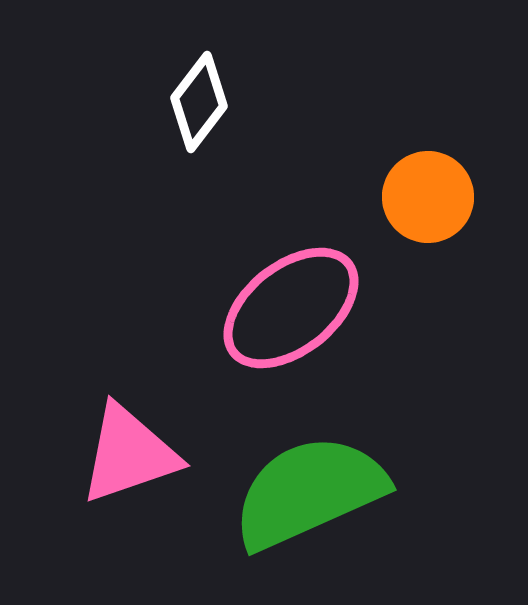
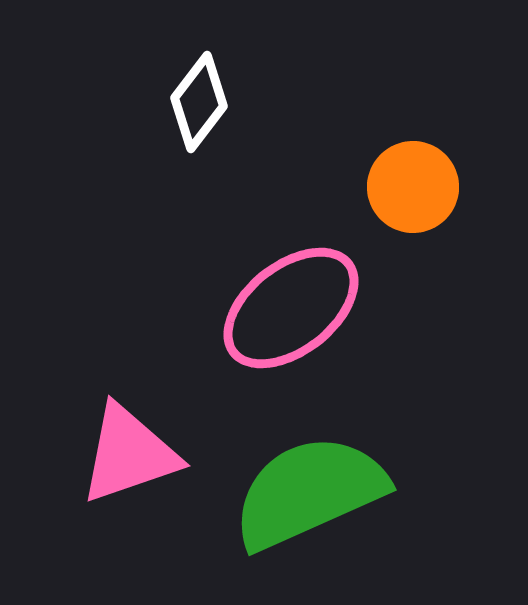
orange circle: moved 15 px left, 10 px up
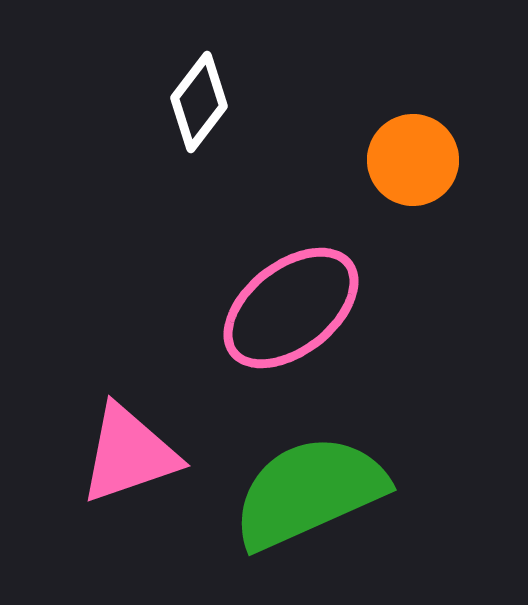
orange circle: moved 27 px up
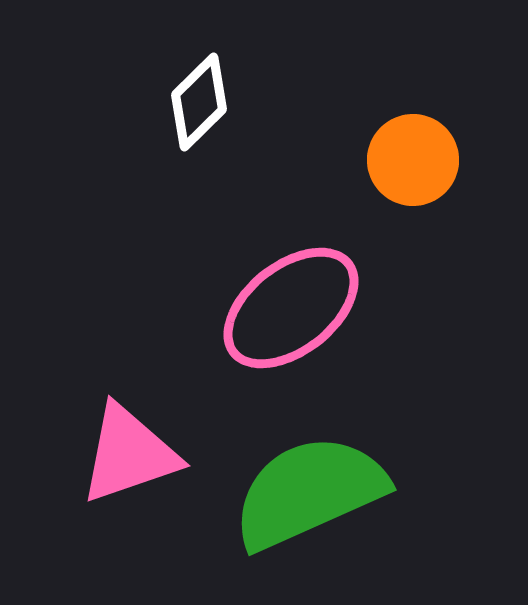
white diamond: rotated 8 degrees clockwise
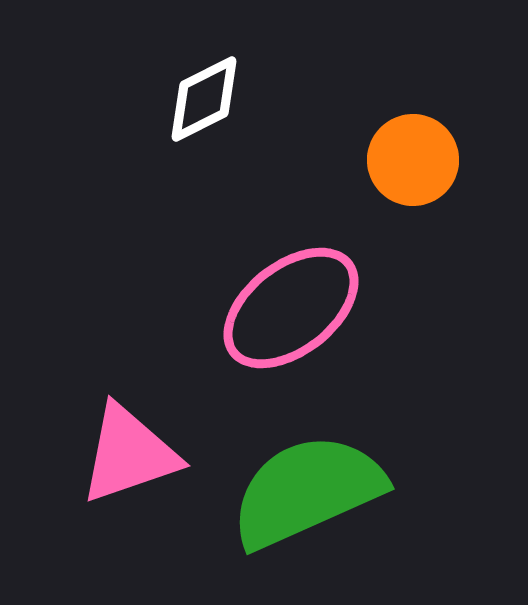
white diamond: moved 5 px right, 3 px up; rotated 18 degrees clockwise
green semicircle: moved 2 px left, 1 px up
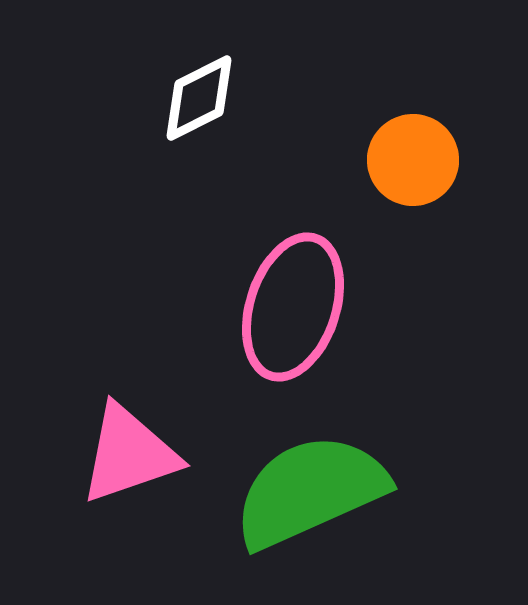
white diamond: moved 5 px left, 1 px up
pink ellipse: moved 2 px right, 1 px up; rotated 34 degrees counterclockwise
green semicircle: moved 3 px right
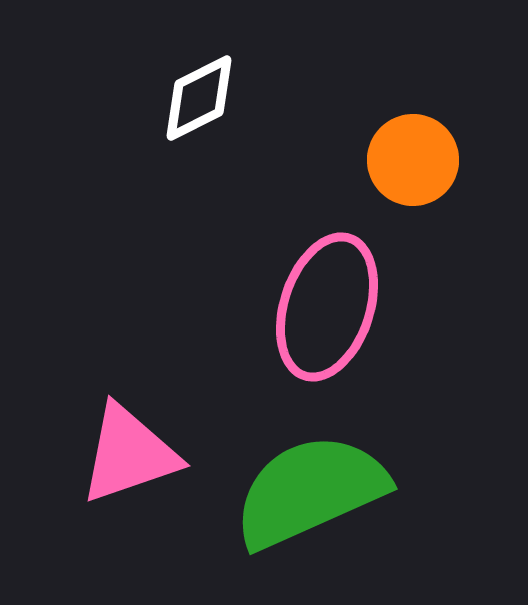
pink ellipse: moved 34 px right
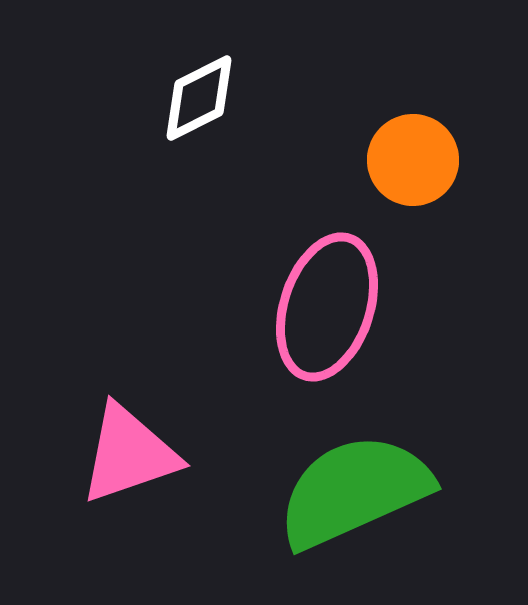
green semicircle: moved 44 px right
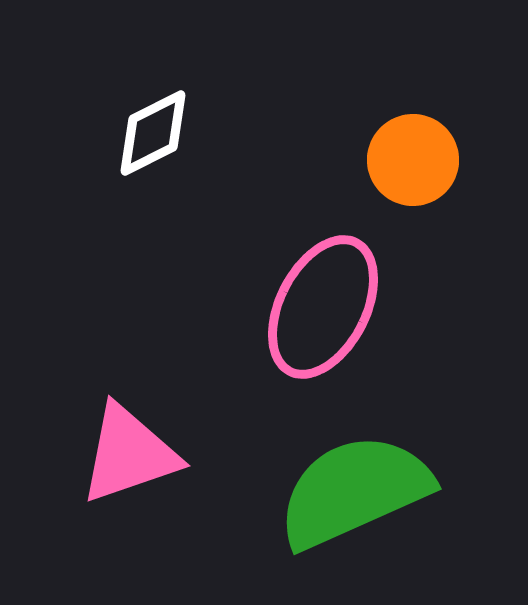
white diamond: moved 46 px left, 35 px down
pink ellipse: moved 4 px left; rotated 9 degrees clockwise
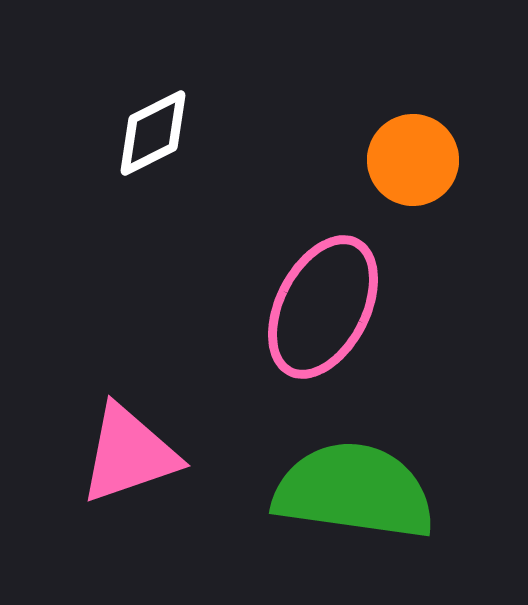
green semicircle: rotated 32 degrees clockwise
